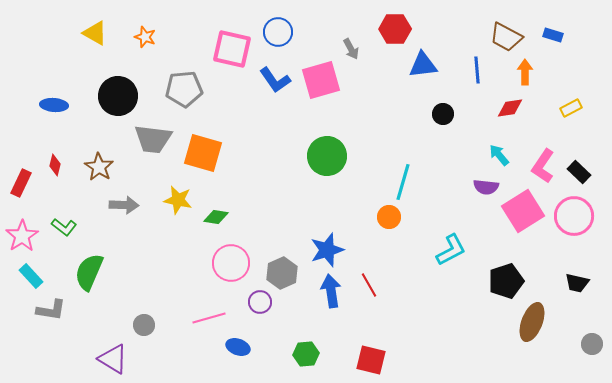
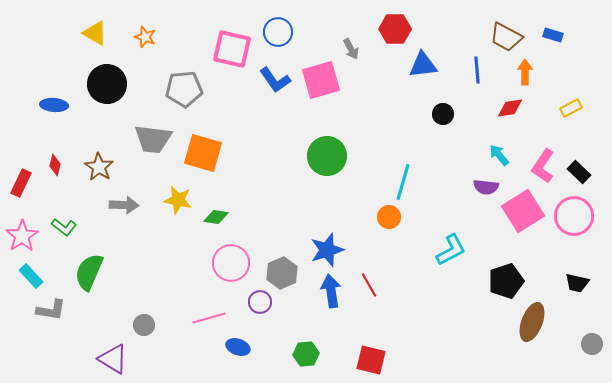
black circle at (118, 96): moved 11 px left, 12 px up
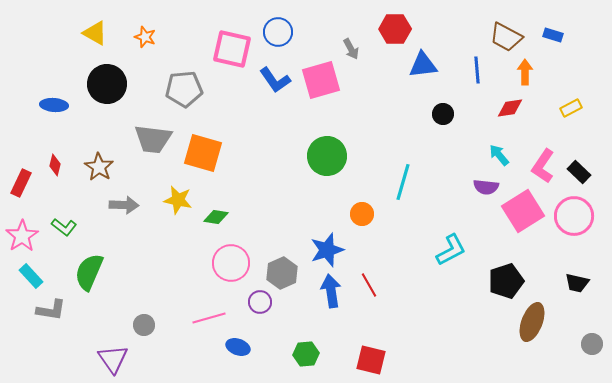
orange circle at (389, 217): moved 27 px left, 3 px up
purple triangle at (113, 359): rotated 24 degrees clockwise
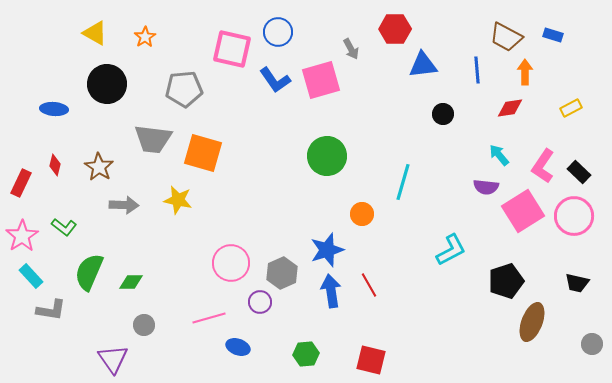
orange star at (145, 37): rotated 20 degrees clockwise
blue ellipse at (54, 105): moved 4 px down
green diamond at (216, 217): moved 85 px left, 65 px down; rotated 10 degrees counterclockwise
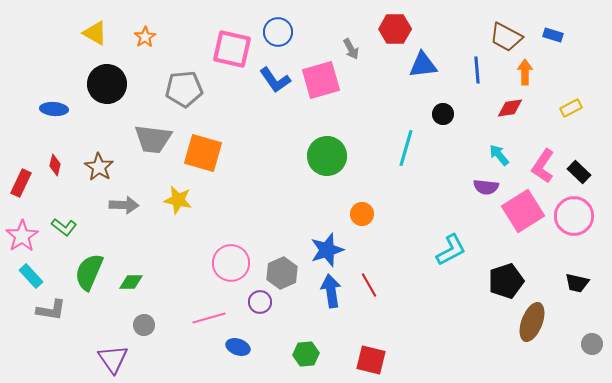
cyan line at (403, 182): moved 3 px right, 34 px up
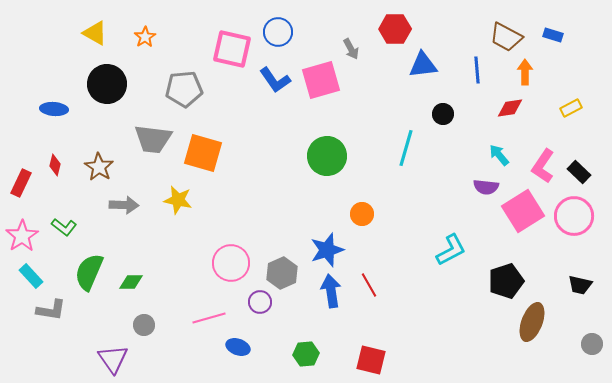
black trapezoid at (577, 283): moved 3 px right, 2 px down
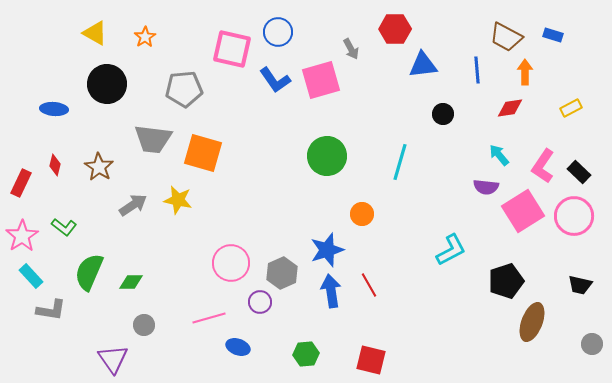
cyan line at (406, 148): moved 6 px left, 14 px down
gray arrow at (124, 205): moved 9 px right; rotated 36 degrees counterclockwise
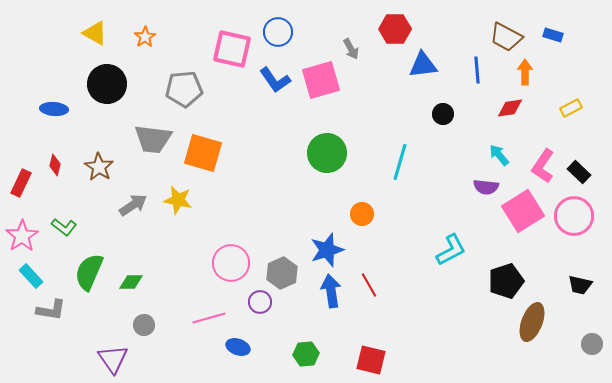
green circle at (327, 156): moved 3 px up
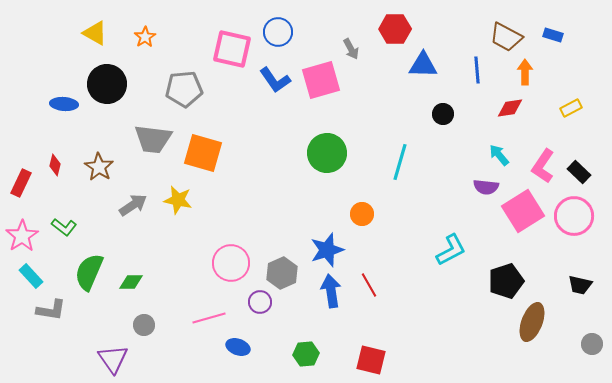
blue triangle at (423, 65): rotated 8 degrees clockwise
blue ellipse at (54, 109): moved 10 px right, 5 px up
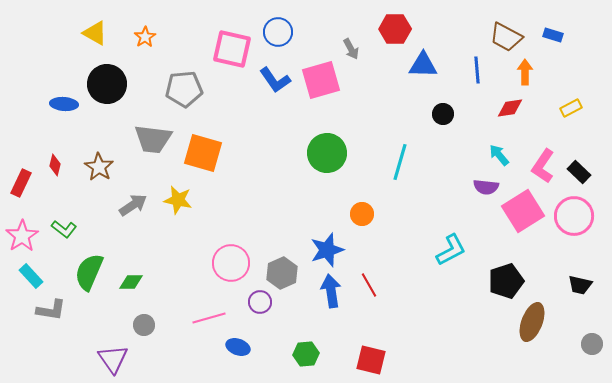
green L-shape at (64, 227): moved 2 px down
